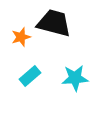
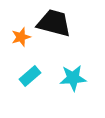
cyan star: moved 2 px left
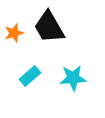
black trapezoid: moved 5 px left, 4 px down; rotated 135 degrees counterclockwise
orange star: moved 7 px left, 4 px up
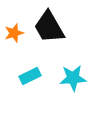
cyan rectangle: rotated 15 degrees clockwise
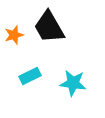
orange star: moved 2 px down
cyan star: moved 5 px down; rotated 12 degrees clockwise
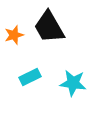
cyan rectangle: moved 1 px down
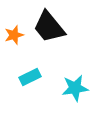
black trapezoid: rotated 9 degrees counterclockwise
cyan star: moved 2 px right, 5 px down; rotated 16 degrees counterclockwise
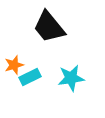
orange star: moved 30 px down
cyan star: moved 4 px left, 10 px up
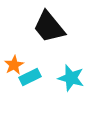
orange star: rotated 12 degrees counterclockwise
cyan star: rotated 24 degrees clockwise
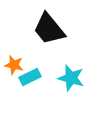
black trapezoid: moved 2 px down
orange star: rotated 30 degrees counterclockwise
